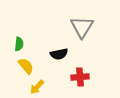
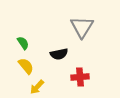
green semicircle: moved 4 px right, 1 px up; rotated 40 degrees counterclockwise
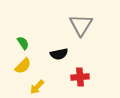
gray triangle: moved 1 px left, 2 px up
yellow semicircle: moved 3 px left; rotated 84 degrees clockwise
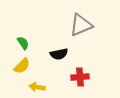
gray triangle: rotated 35 degrees clockwise
yellow semicircle: moved 1 px left
yellow arrow: rotated 56 degrees clockwise
